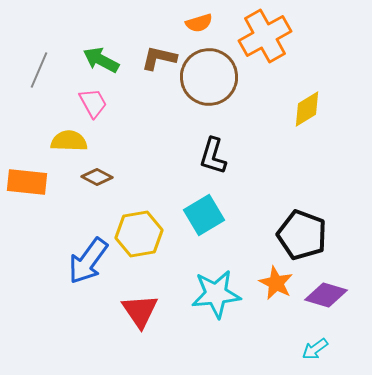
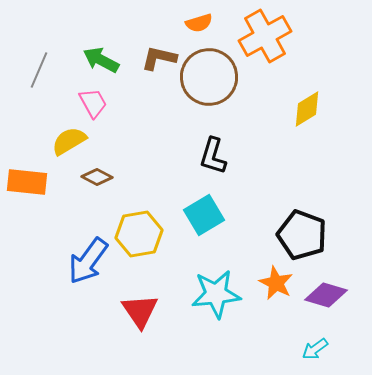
yellow semicircle: rotated 33 degrees counterclockwise
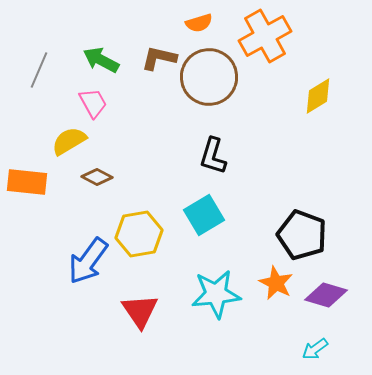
yellow diamond: moved 11 px right, 13 px up
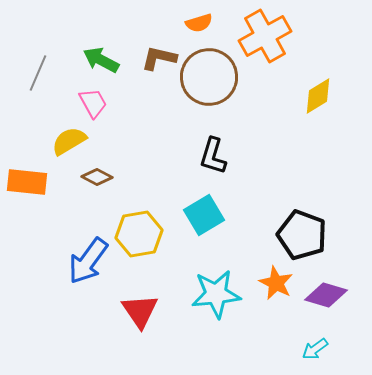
gray line: moved 1 px left, 3 px down
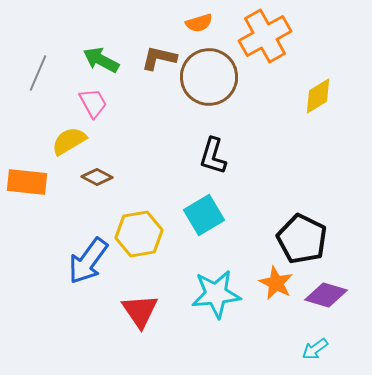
black pentagon: moved 4 px down; rotated 6 degrees clockwise
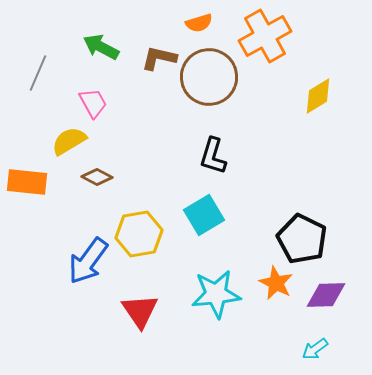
green arrow: moved 13 px up
purple diamond: rotated 18 degrees counterclockwise
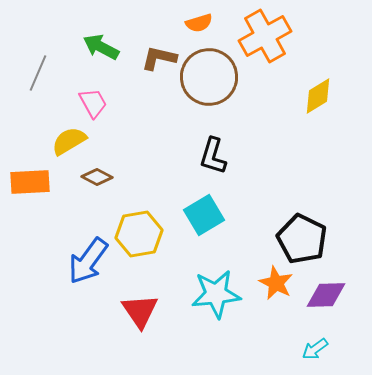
orange rectangle: moved 3 px right; rotated 9 degrees counterclockwise
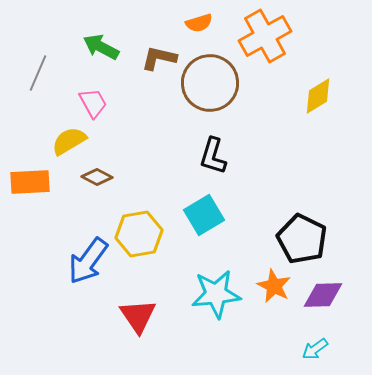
brown circle: moved 1 px right, 6 px down
orange star: moved 2 px left, 3 px down
purple diamond: moved 3 px left
red triangle: moved 2 px left, 5 px down
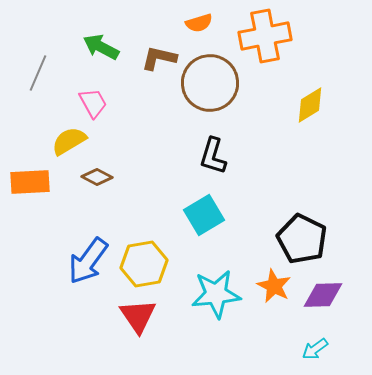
orange cross: rotated 18 degrees clockwise
yellow diamond: moved 8 px left, 9 px down
yellow hexagon: moved 5 px right, 30 px down
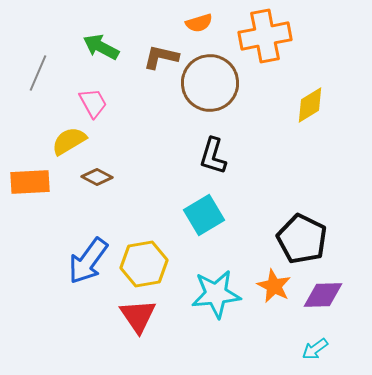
brown L-shape: moved 2 px right, 1 px up
